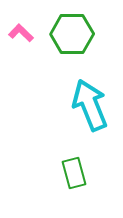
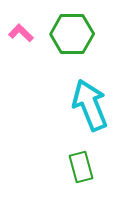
green rectangle: moved 7 px right, 6 px up
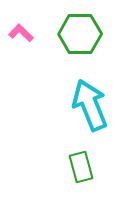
green hexagon: moved 8 px right
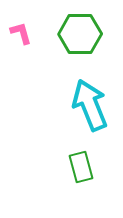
pink L-shape: rotated 30 degrees clockwise
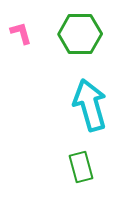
cyan arrow: rotated 6 degrees clockwise
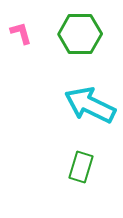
cyan arrow: rotated 48 degrees counterclockwise
green rectangle: rotated 32 degrees clockwise
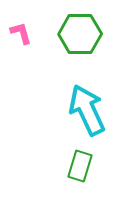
cyan arrow: moved 3 px left, 5 px down; rotated 39 degrees clockwise
green rectangle: moved 1 px left, 1 px up
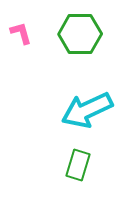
cyan arrow: rotated 90 degrees counterclockwise
green rectangle: moved 2 px left, 1 px up
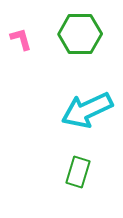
pink L-shape: moved 6 px down
green rectangle: moved 7 px down
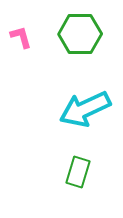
pink L-shape: moved 2 px up
cyan arrow: moved 2 px left, 1 px up
